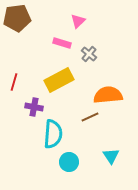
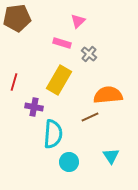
yellow rectangle: rotated 32 degrees counterclockwise
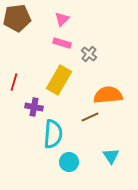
pink triangle: moved 16 px left, 2 px up
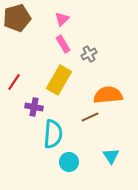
brown pentagon: rotated 8 degrees counterclockwise
pink rectangle: moved 1 px right, 1 px down; rotated 42 degrees clockwise
gray cross: rotated 21 degrees clockwise
red line: rotated 18 degrees clockwise
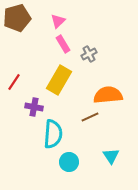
pink triangle: moved 4 px left, 2 px down
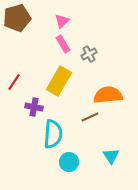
pink triangle: moved 4 px right
yellow rectangle: moved 1 px down
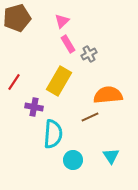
pink rectangle: moved 5 px right
cyan circle: moved 4 px right, 2 px up
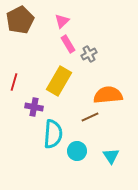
brown pentagon: moved 3 px right, 2 px down; rotated 12 degrees counterclockwise
red line: rotated 18 degrees counterclockwise
cyan circle: moved 4 px right, 9 px up
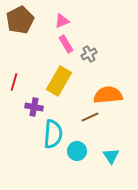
pink triangle: rotated 21 degrees clockwise
pink rectangle: moved 2 px left
